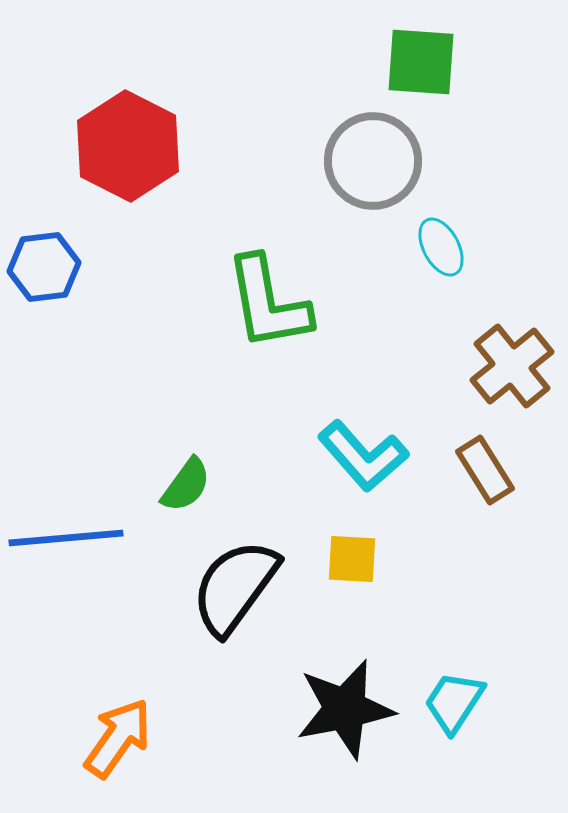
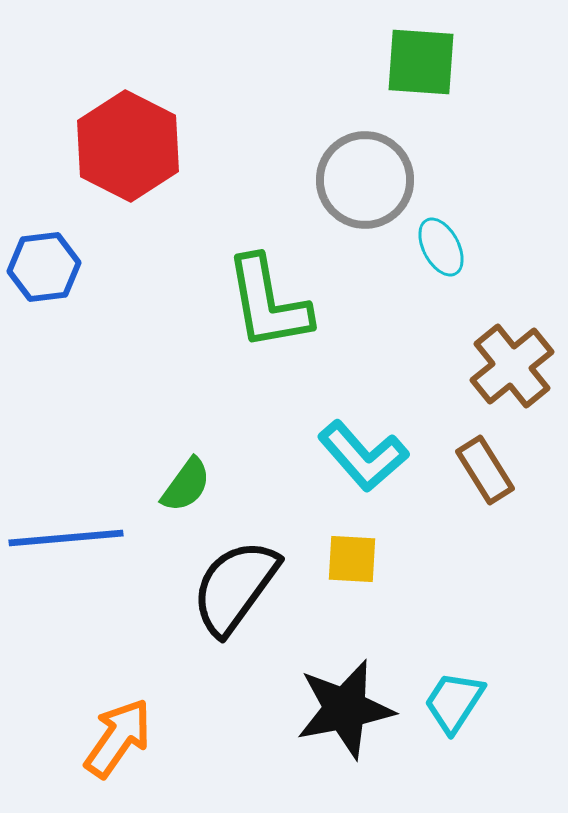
gray circle: moved 8 px left, 19 px down
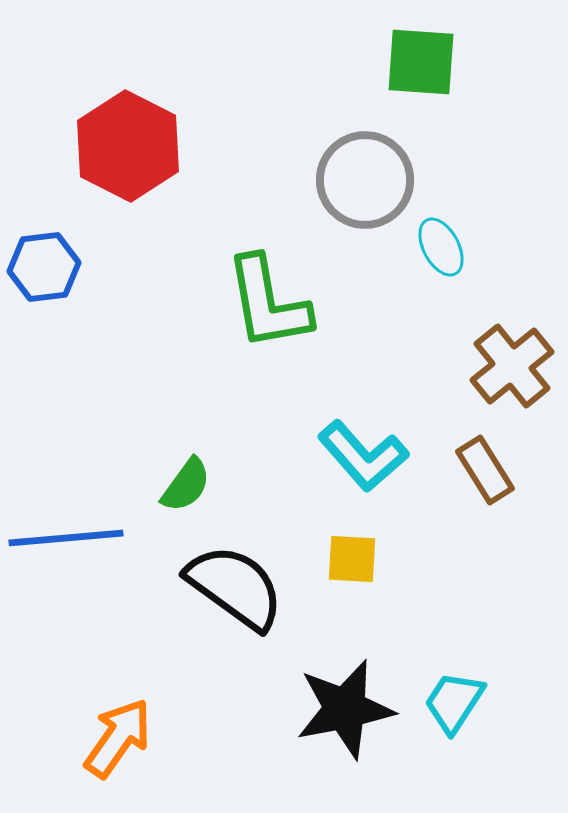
black semicircle: rotated 90 degrees clockwise
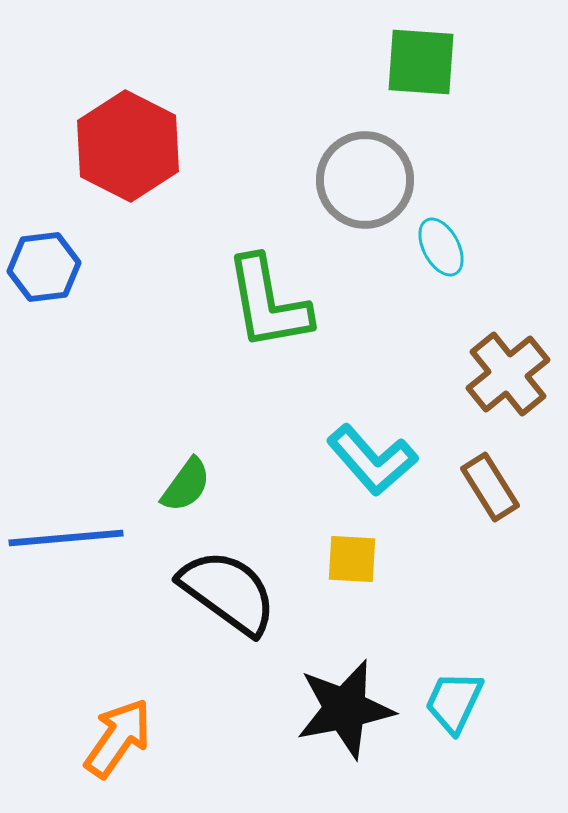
brown cross: moved 4 px left, 8 px down
cyan L-shape: moved 9 px right, 4 px down
brown rectangle: moved 5 px right, 17 px down
black semicircle: moved 7 px left, 5 px down
cyan trapezoid: rotated 8 degrees counterclockwise
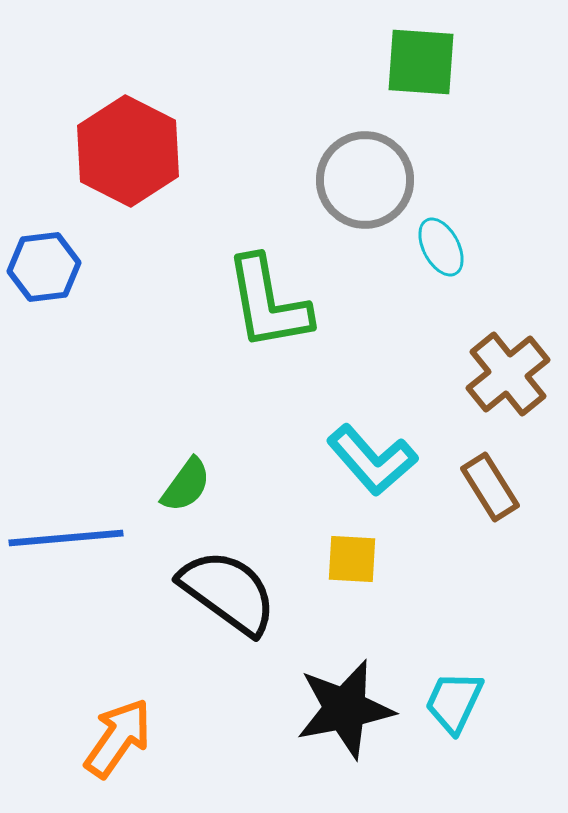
red hexagon: moved 5 px down
